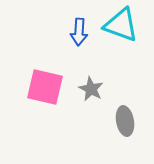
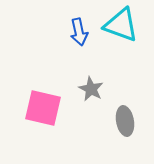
blue arrow: rotated 16 degrees counterclockwise
pink square: moved 2 px left, 21 px down
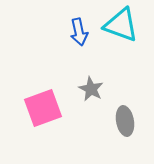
pink square: rotated 33 degrees counterclockwise
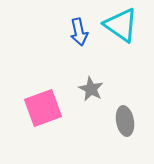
cyan triangle: rotated 15 degrees clockwise
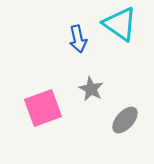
cyan triangle: moved 1 px left, 1 px up
blue arrow: moved 1 px left, 7 px down
gray ellipse: moved 1 px up; rotated 52 degrees clockwise
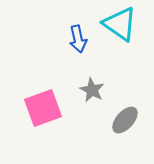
gray star: moved 1 px right, 1 px down
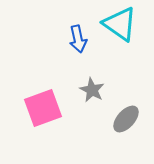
gray ellipse: moved 1 px right, 1 px up
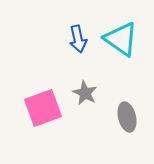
cyan triangle: moved 1 px right, 15 px down
gray star: moved 7 px left, 3 px down
gray ellipse: moved 1 px right, 2 px up; rotated 56 degrees counterclockwise
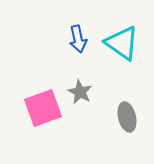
cyan triangle: moved 1 px right, 4 px down
gray star: moved 5 px left, 1 px up
